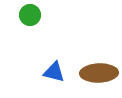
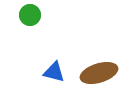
brown ellipse: rotated 15 degrees counterclockwise
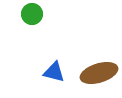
green circle: moved 2 px right, 1 px up
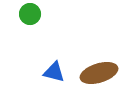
green circle: moved 2 px left
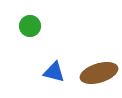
green circle: moved 12 px down
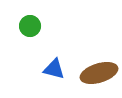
blue triangle: moved 3 px up
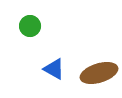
blue triangle: rotated 15 degrees clockwise
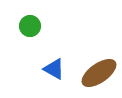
brown ellipse: rotated 18 degrees counterclockwise
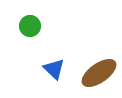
blue triangle: rotated 15 degrees clockwise
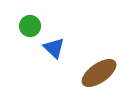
blue triangle: moved 21 px up
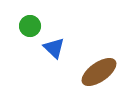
brown ellipse: moved 1 px up
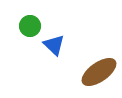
blue triangle: moved 3 px up
